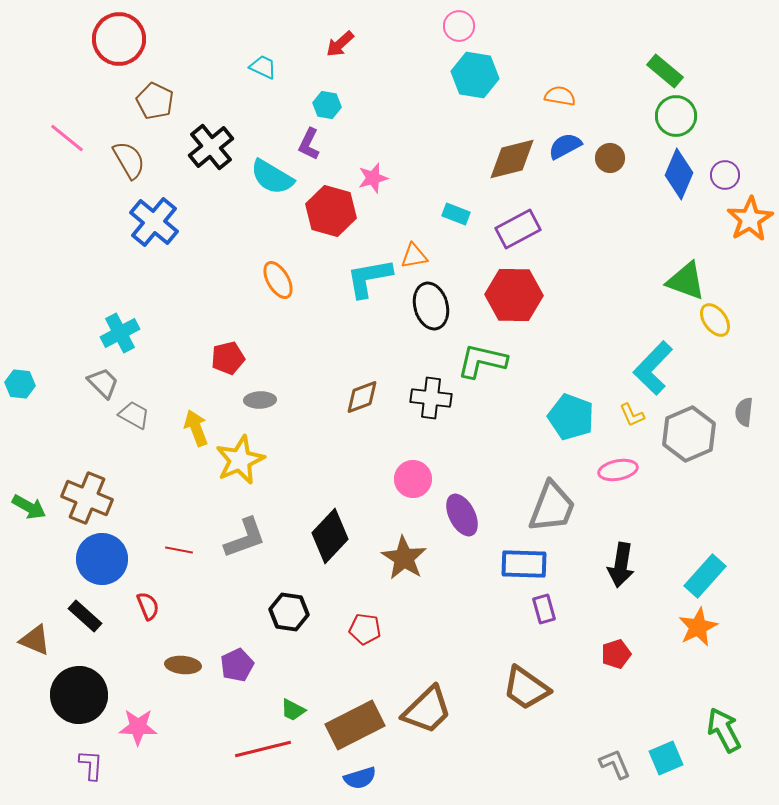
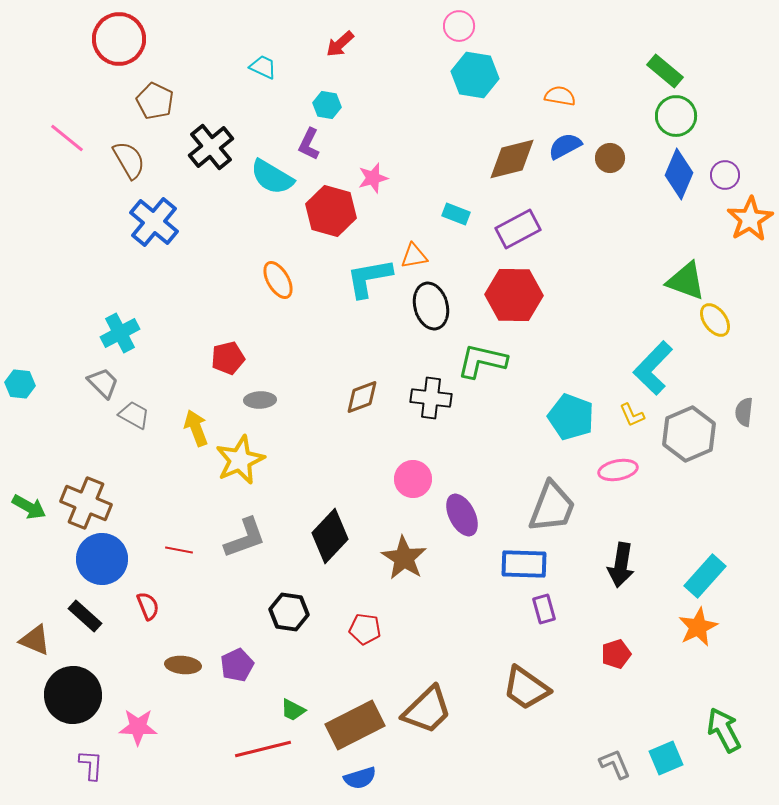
brown cross at (87, 498): moved 1 px left, 5 px down
black circle at (79, 695): moved 6 px left
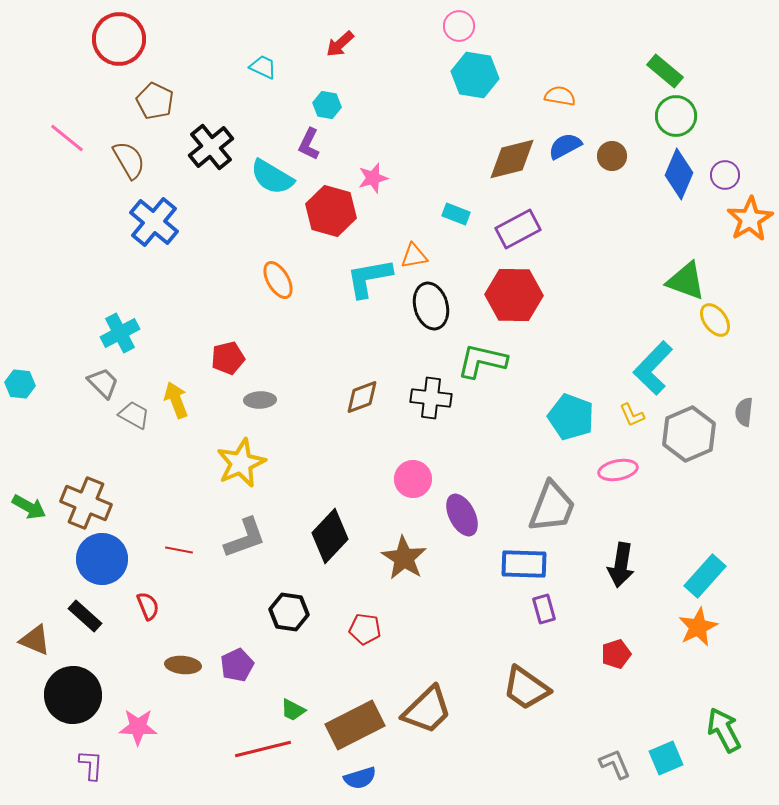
brown circle at (610, 158): moved 2 px right, 2 px up
yellow arrow at (196, 428): moved 20 px left, 28 px up
yellow star at (240, 460): moved 1 px right, 3 px down
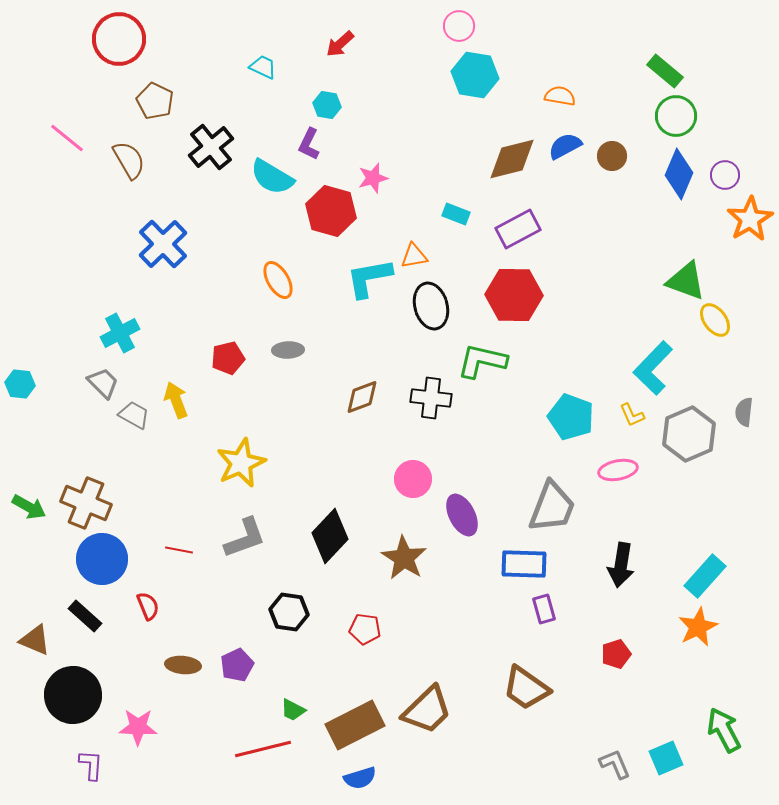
blue cross at (154, 222): moved 9 px right, 22 px down; rotated 6 degrees clockwise
gray ellipse at (260, 400): moved 28 px right, 50 px up
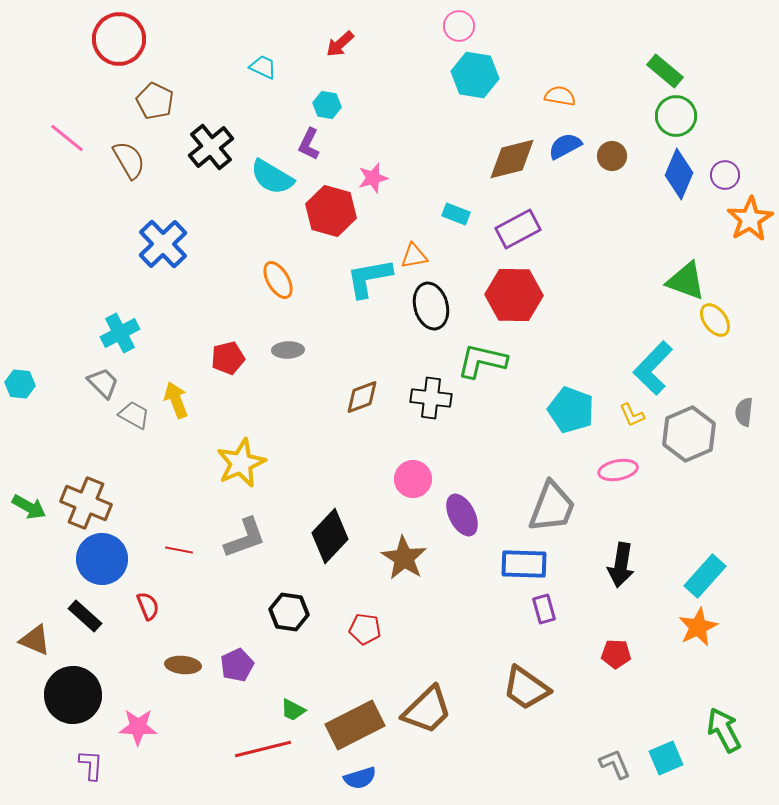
cyan pentagon at (571, 417): moved 7 px up
red pentagon at (616, 654): rotated 20 degrees clockwise
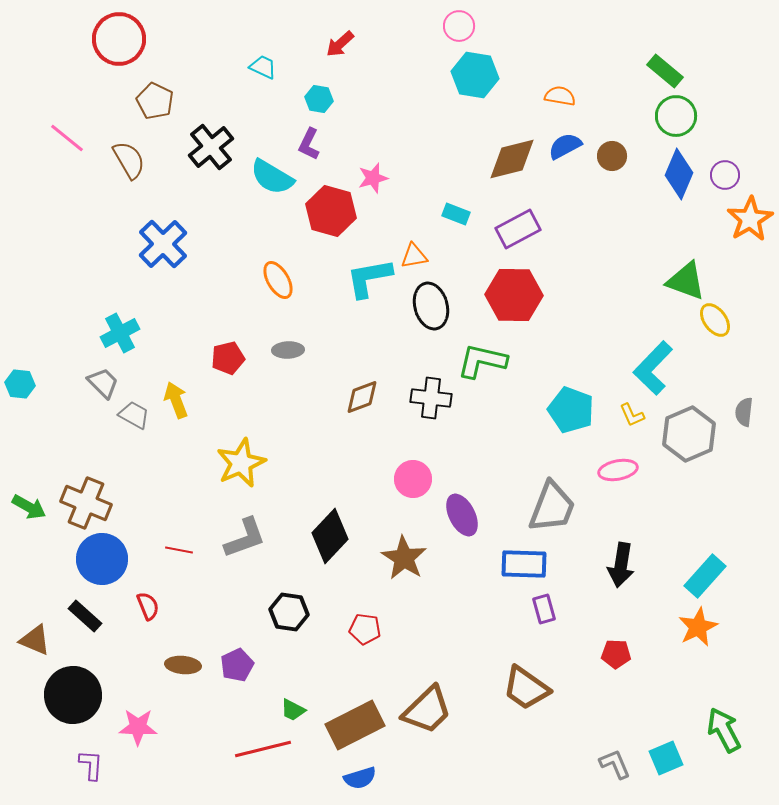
cyan hexagon at (327, 105): moved 8 px left, 6 px up
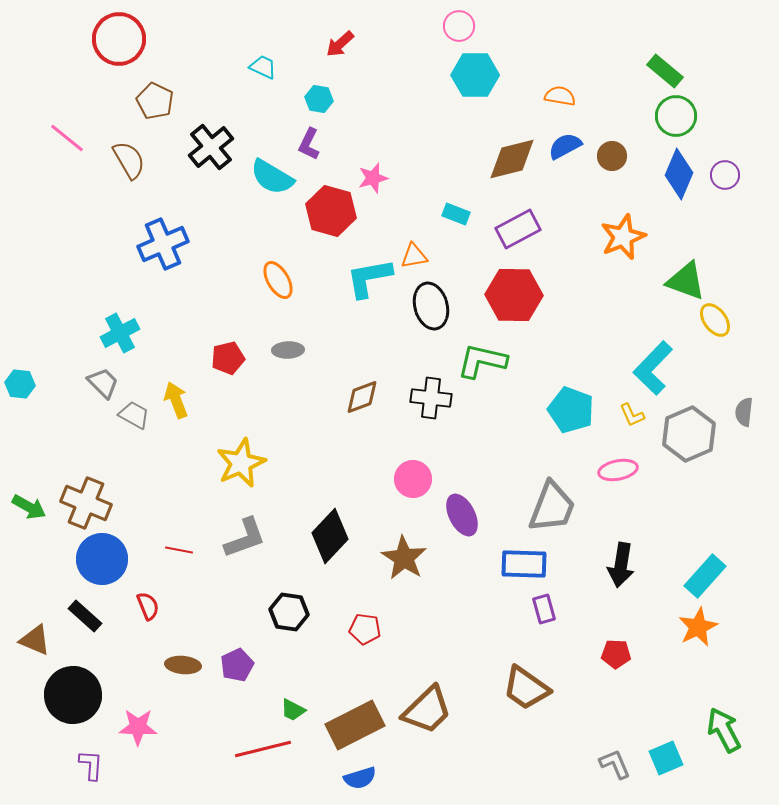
cyan hexagon at (475, 75): rotated 9 degrees counterclockwise
orange star at (750, 219): moved 127 px left, 18 px down; rotated 9 degrees clockwise
blue cross at (163, 244): rotated 21 degrees clockwise
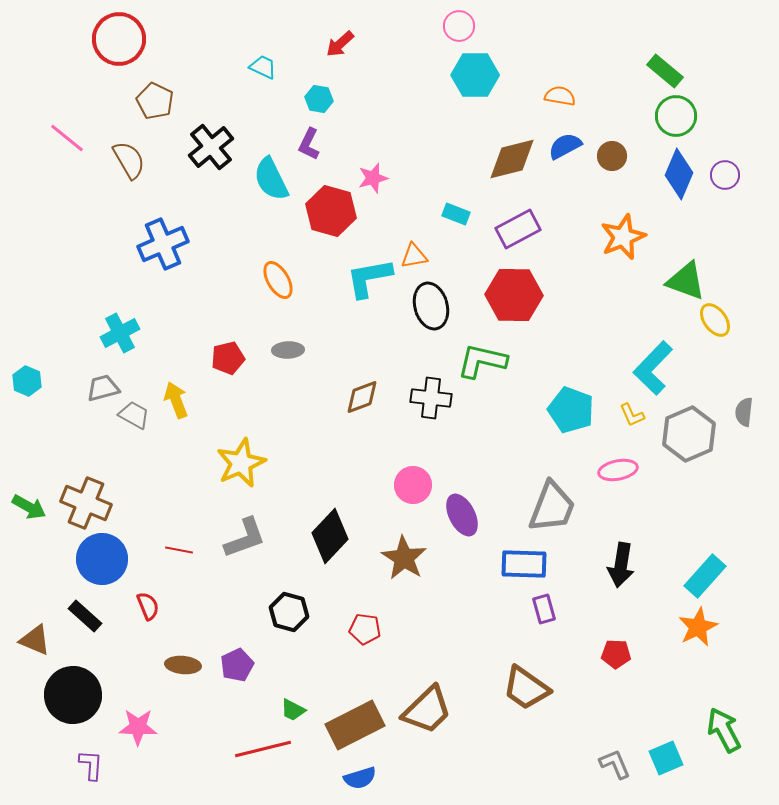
cyan semicircle at (272, 177): moved 1 px left, 2 px down; rotated 33 degrees clockwise
gray trapezoid at (103, 383): moved 5 px down; rotated 60 degrees counterclockwise
cyan hexagon at (20, 384): moved 7 px right, 3 px up; rotated 16 degrees clockwise
pink circle at (413, 479): moved 6 px down
black hexagon at (289, 612): rotated 6 degrees clockwise
